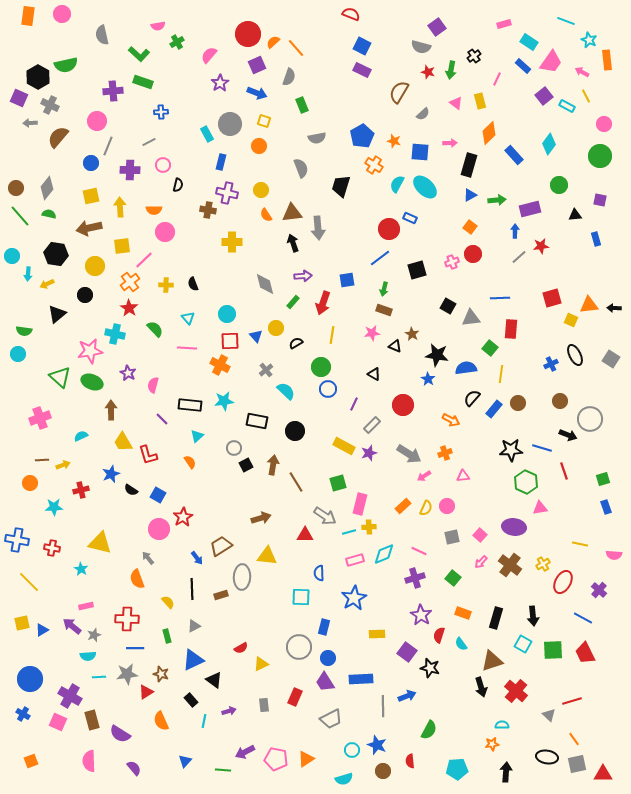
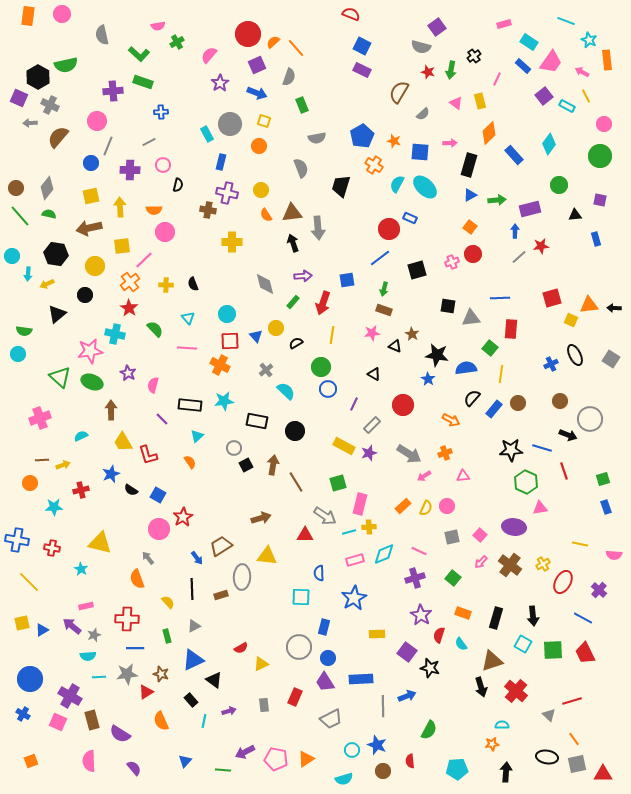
black square at (448, 306): rotated 21 degrees counterclockwise
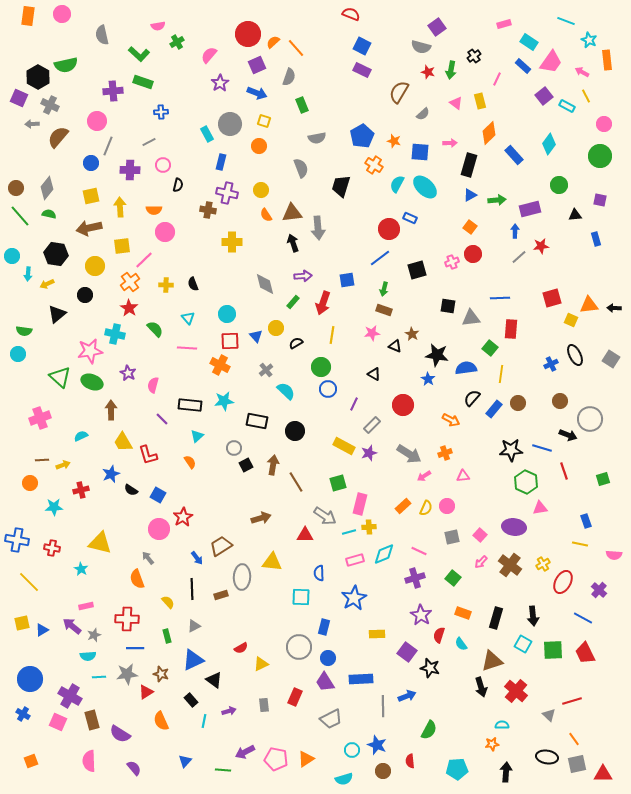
gray arrow at (30, 123): moved 2 px right, 1 px down
blue rectangle at (606, 507): moved 20 px left, 14 px down
yellow triangle at (267, 556): moved 5 px right, 6 px down
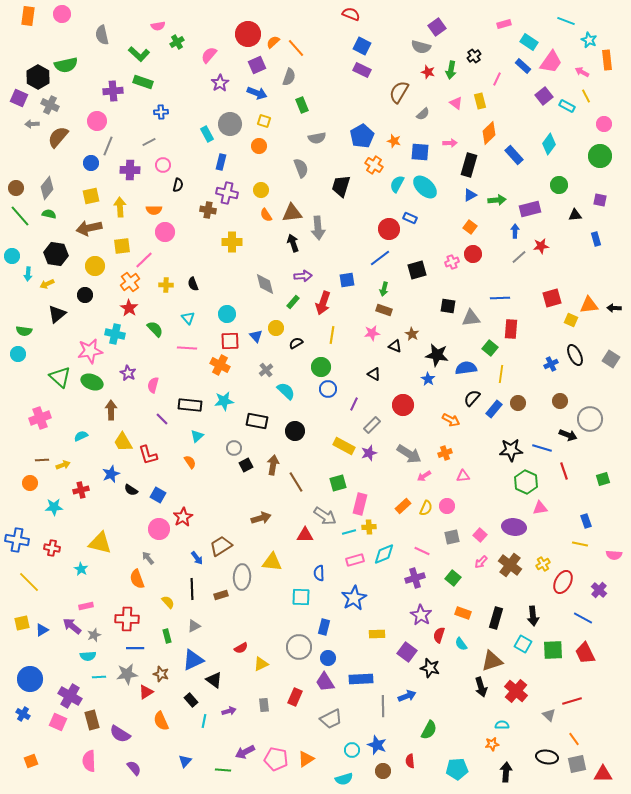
pink line at (419, 551): moved 3 px right
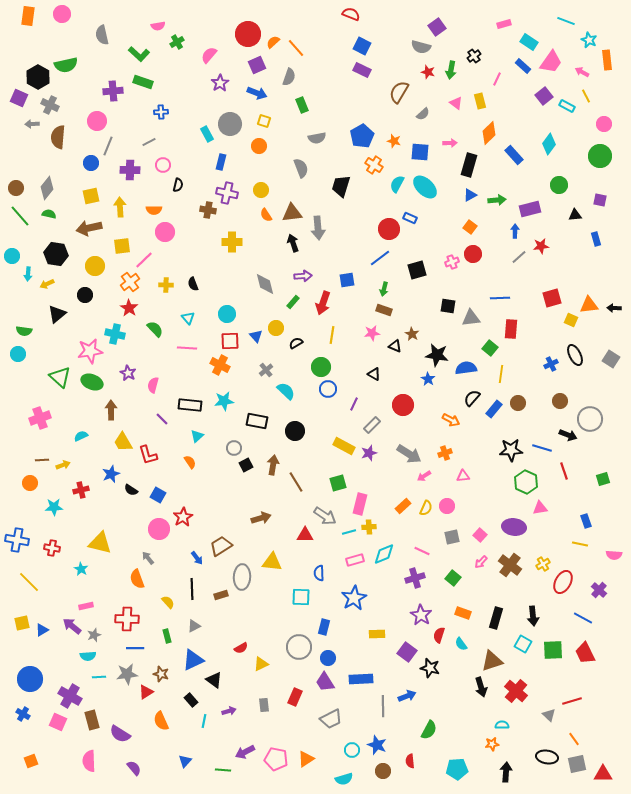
brown semicircle at (58, 137): rotated 35 degrees counterclockwise
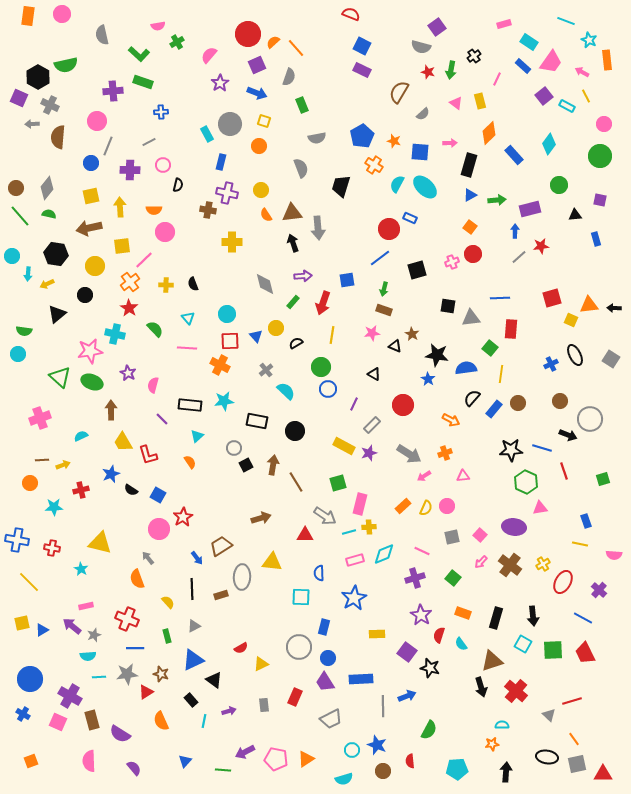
red cross at (127, 619): rotated 20 degrees clockwise
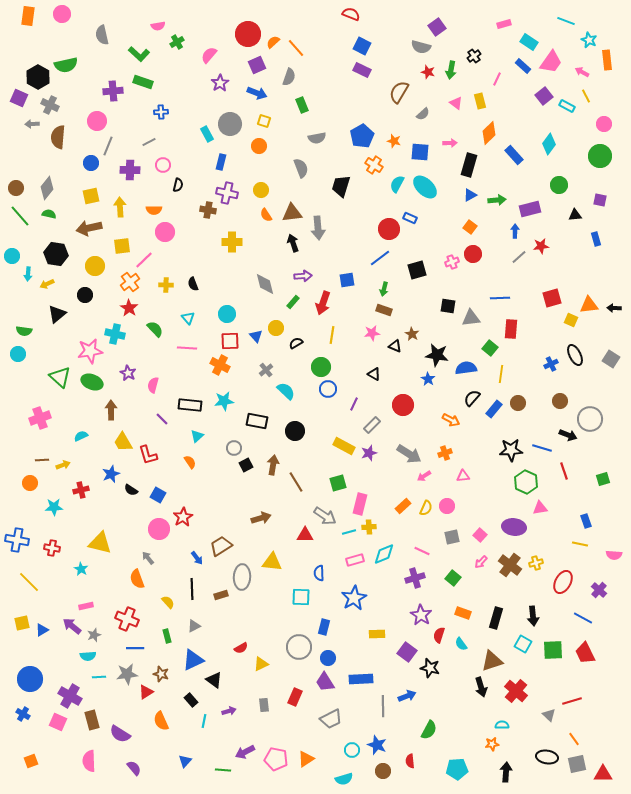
yellow cross at (543, 564): moved 7 px left, 1 px up; rotated 16 degrees clockwise
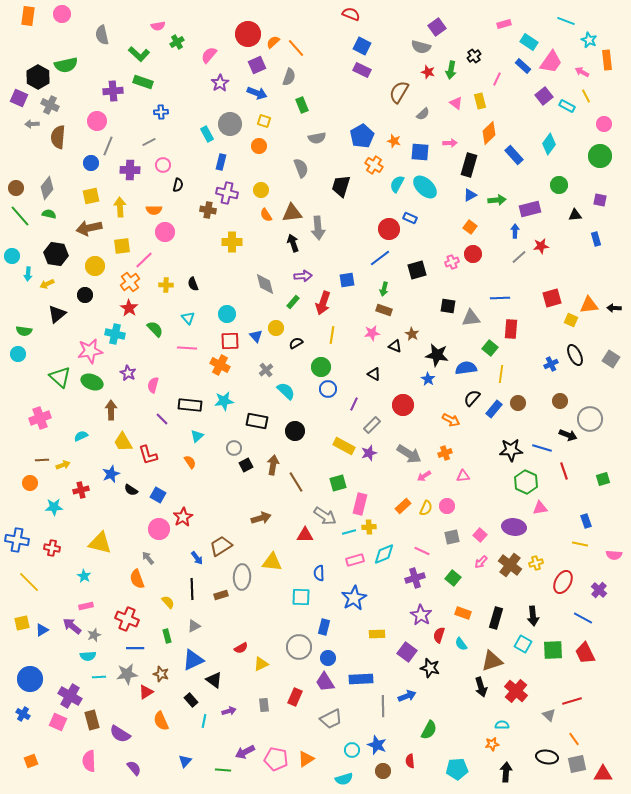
cyan star at (81, 569): moved 3 px right, 7 px down
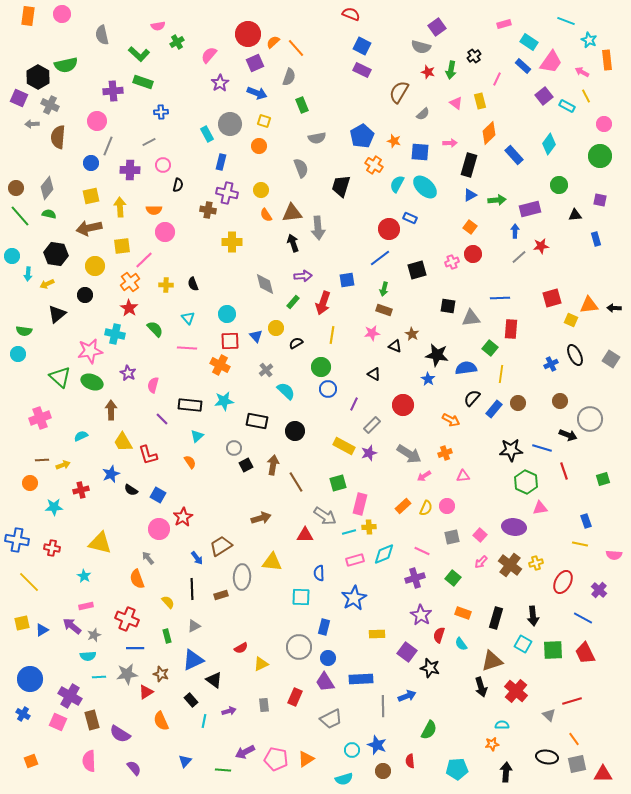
purple square at (257, 65): moved 2 px left, 2 px up
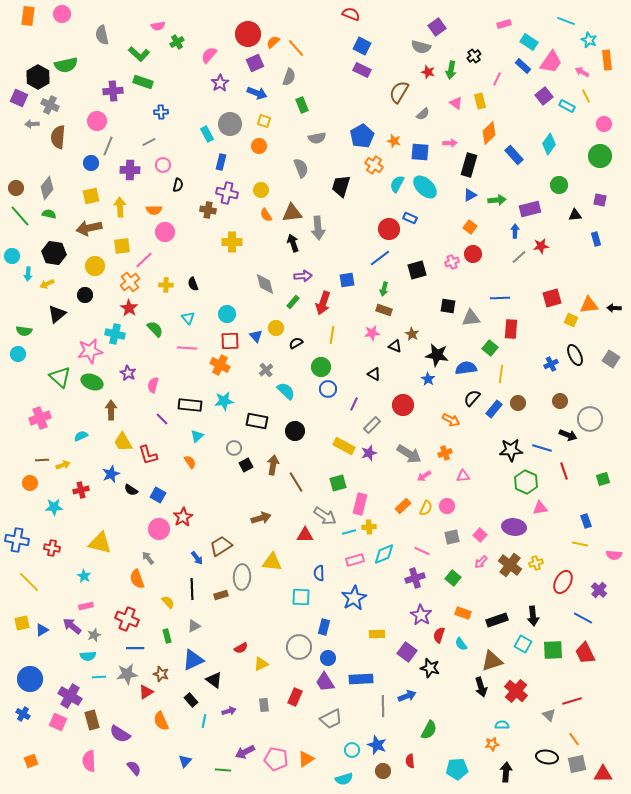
black hexagon at (56, 254): moved 2 px left, 1 px up
black rectangle at (496, 618): moved 1 px right, 2 px down; rotated 55 degrees clockwise
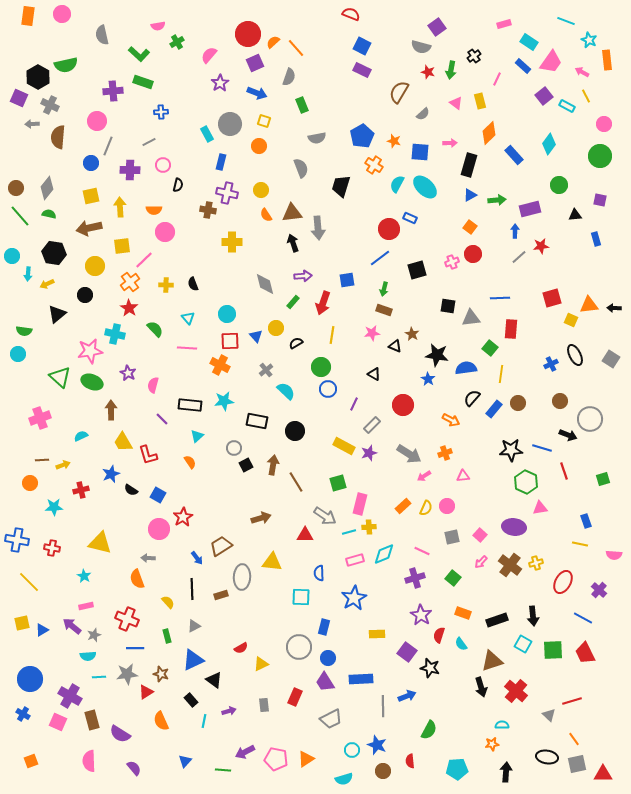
gray arrow at (148, 558): rotated 48 degrees counterclockwise
